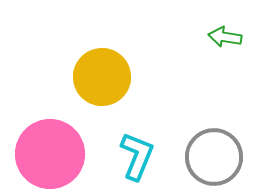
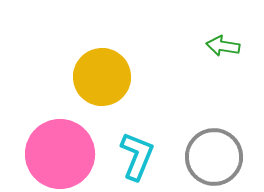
green arrow: moved 2 px left, 9 px down
pink circle: moved 10 px right
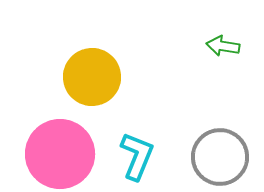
yellow circle: moved 10 px left
gray circle: moved 6 px right
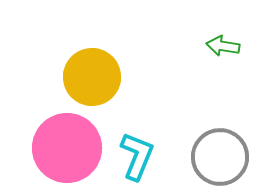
pink circle: moved 7 px right, 6 px up
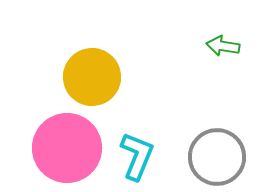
gray circle: moved 3 px left
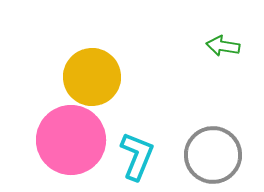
pink circle: moved 4 px right, 8 px up
gray circle: moved 4 px left, 2 px up
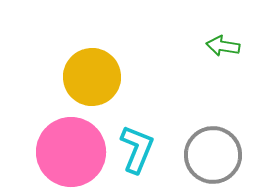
pink circle: moved 12 px down
cyan L-shape: moved 7 px up
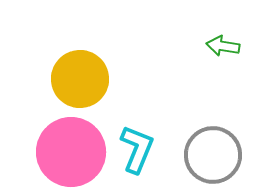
yellow circle: moved 12 px left, 2 px down
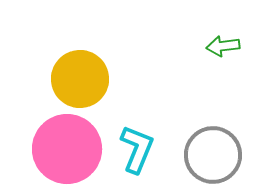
green arrow: rotated 16 degrees counterclockwise
pink circle: moved 4 px left, 3 px up
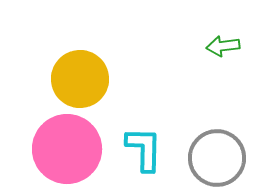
cyan L-shape: moved 7 px right; rotated 21 degrees counterclockwise
gray circle: moved 4 px right, 3 px down
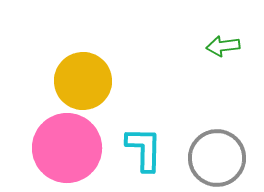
yellow circle: moved 3 px right, 2 px down
pink circle: moved 1 px up
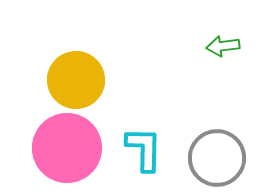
yellow circle: moved 7 px left, 1 px up
